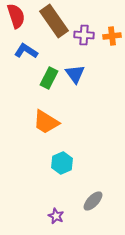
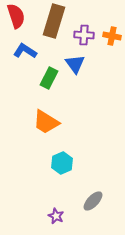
brown rectangle: rotated 52 degrees clockwise
orange cross: rotated 18 degrees clockwise
blue L-shape: moved 1 px left
blue triangle: moved 10 px up
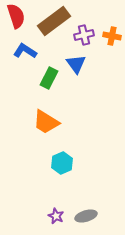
brown rectangle: rotated 36 degrees clockwise
purple cross: rotated 18 degrees counterclockwise
blue triangle: moved 1 px right
gray ellipse: moved 7 px left, 15 px down; rotated 30 degrees clockwise
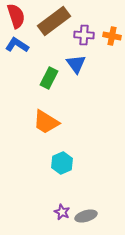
purple cross: rotated 18 degrees clockwise
blue L-shape: moved 8 px left, 6 px up
purple star: moved 6 px right, 4 px up
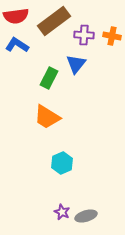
red semicircle: rotated 100 degrees clockwise
blue triangle: rotated 15 degrees clockwise
orange trapezoid: moved 1 px right, 5 px up
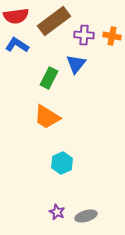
purple star: moved 5 px left
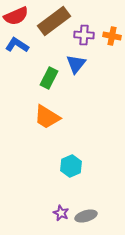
red semicircle: rotated 15 degrees counterclockwise
cyan hexagon: moved 9 px right, 3 px down
purple star: moved 4 px right, 1 px down
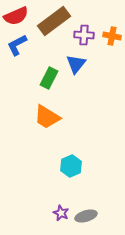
blue L-shape: rotated 60 degrees counterclockwise
